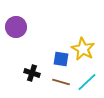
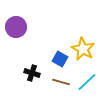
blue square: moved 1 px left; rotated 21 degrees clockwise
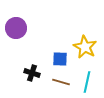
purple circle: moved 1 px down
yellow star: moved 2 px right, 2 px up
blue square: rotated 28 degrees counterclockwise
cyan line: rotated 35 degrees counterclockwise
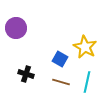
blue square: rotated 28 degrees clockwise
black cross: moved 6 px left, 1 px down
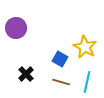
black cross: rotated 28 degrees clockwise
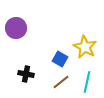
black cross: rotated 35 degrees counterclockwise
brown line: rotated 54 degrees counterclockwise
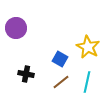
yellow star: moved 3 px right
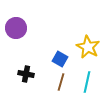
brown line: rotated 36 degrees counterclockwise
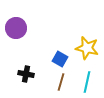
yellow star: moved 1 px left, 1 px down; rotated 15 degrees counterclockwise
